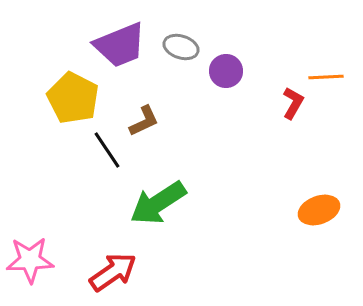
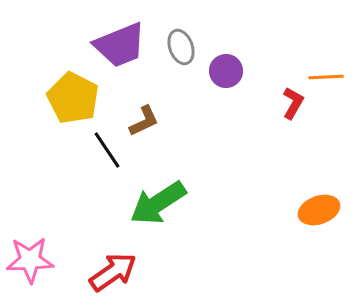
gray ellipse: rotated 52 degrees clockwise
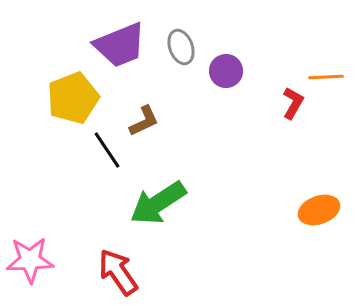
yellow pentagon: rotated 24 degrees clockwise
red arrow: moved 5 px right; rotated 90 degrees counterclockwise
